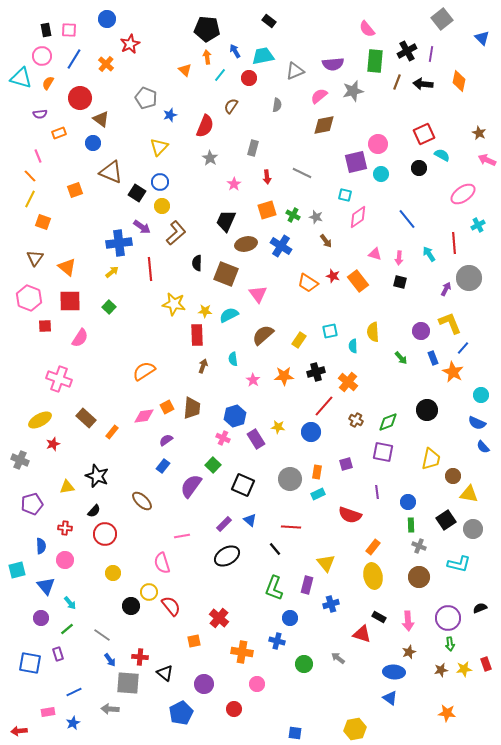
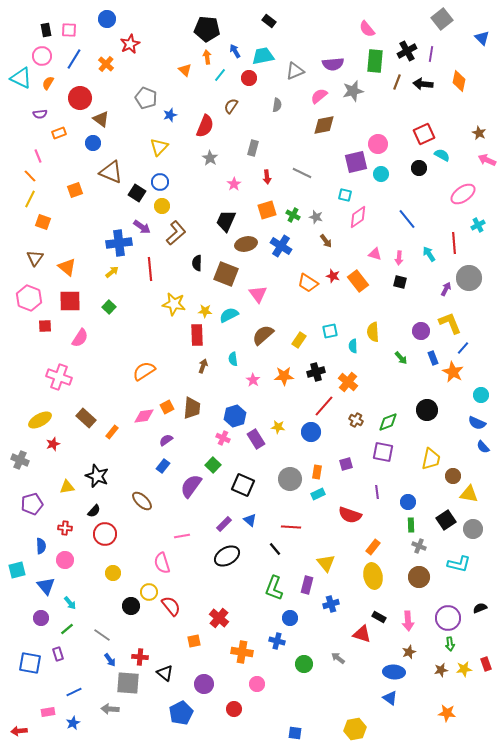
cyan triangle at (21, 78): rotated 10 degrees clockwise
pink cross at (59, 379): moved 2 px up
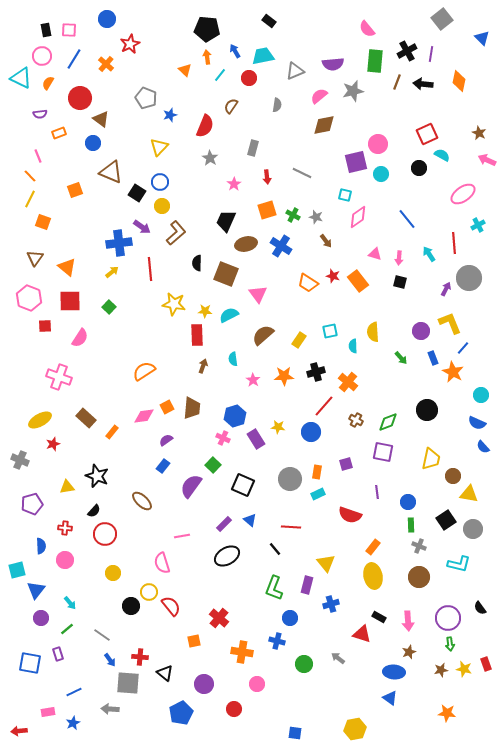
red square at (424, 134): moved 3 px right
blue triangle at (46, 586): moved 10 px left, 4 px down; rotated 18 degrees clockwise
black semicircle at (480, 608): rotated 104 degrees counterclockwise
yellow star at (464, 669): rotated 21 degrees clockwise
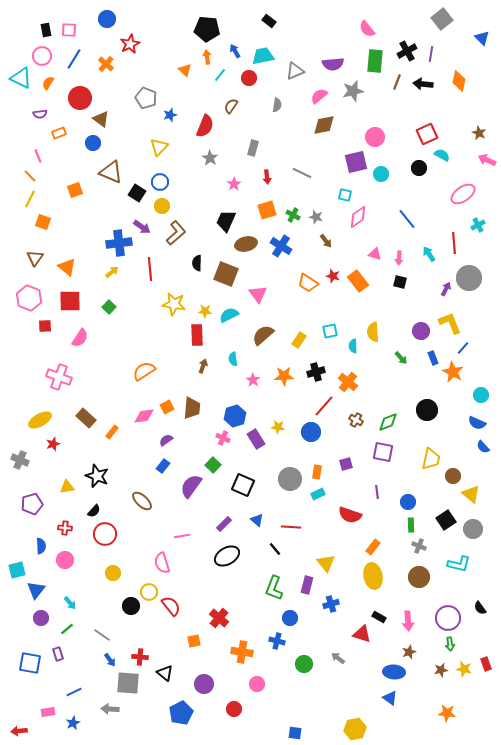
pink circle at (378, 144): moved 3 px left, 7 px up
yellow triangle at (469, 494): moved 2 px right; rotated 30 degrees clockwise
blue triangle at (250, 520): moved 7 px right
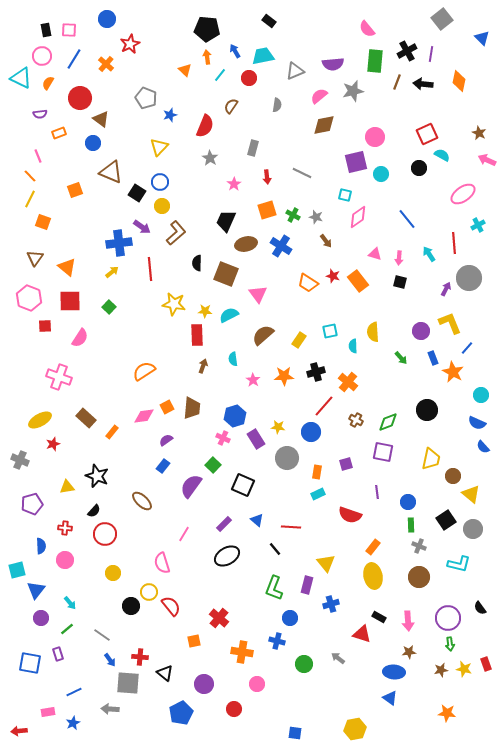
blue line at (463, 348): moved 4 px right
gray circle at (290, 479): moved 3 px left, 21 px up
pink line at (182, 536): moved 2 px right, 2 px up; rotated 49 degrees counterclockwise
brown star at (409, 652): rotated 16 degrees clockwise
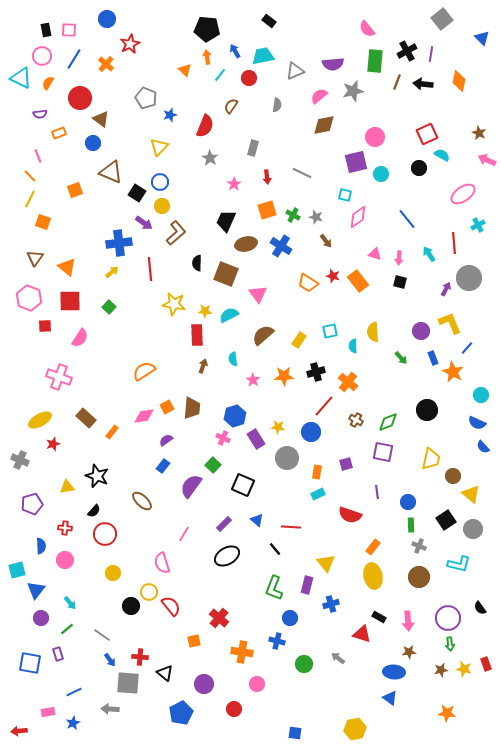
purple arrow at (142, 227): moved 2 px right, 4 px up
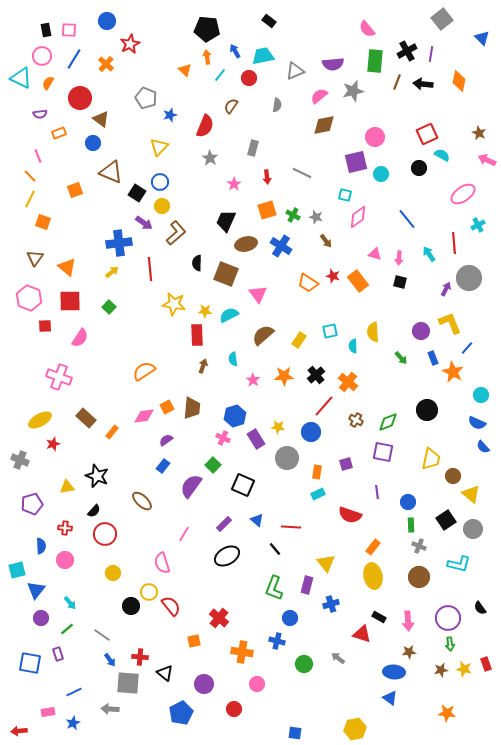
blue circle at (107, 19): moved 2 px down
black cross at (316, 372): moved 3 px down; rotated 24 degrees counterclockwise
